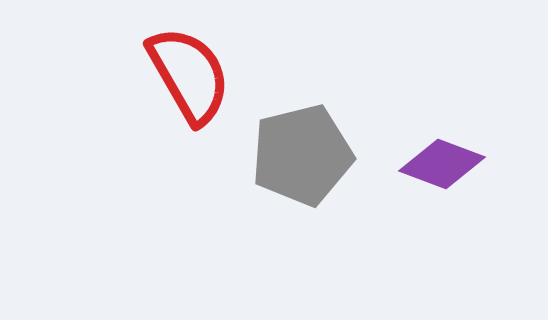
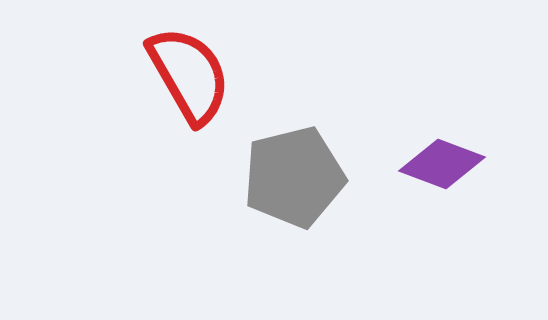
gray pentagon: moved 8 px left, 22 px down
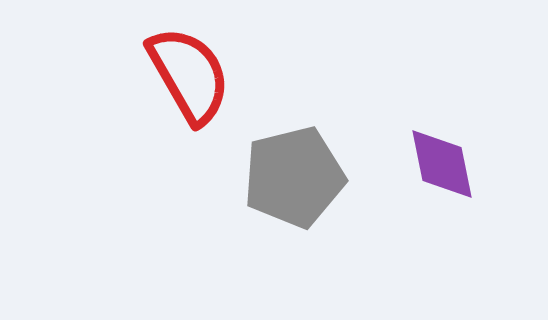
purple diamond: rotated 58 degrees clockwise
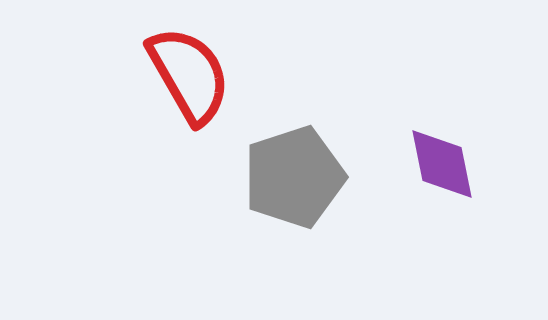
gray pentagon: rotated 4 degrees counterclockwise
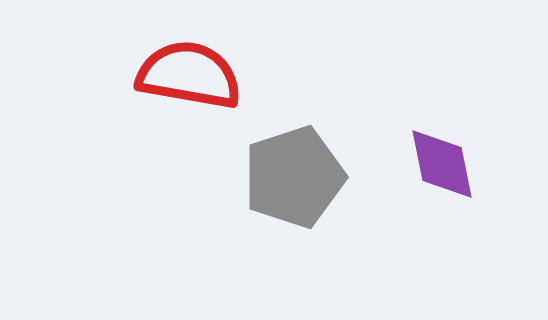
red semicircle: rotated 50 degrees counterclockwise
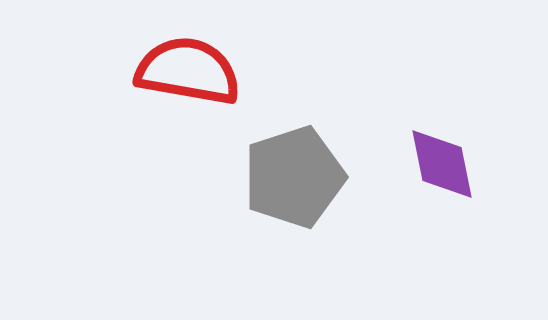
red semicircle: moved 1 px left, 4 px up
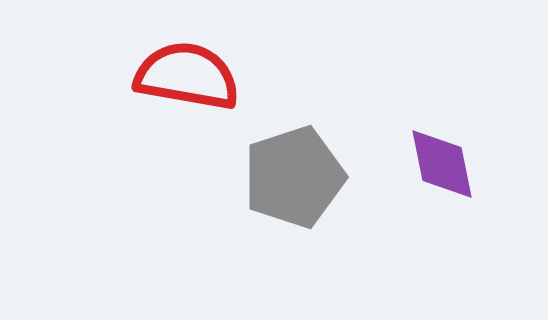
red semicircle: moved 1 px left, 5 px down
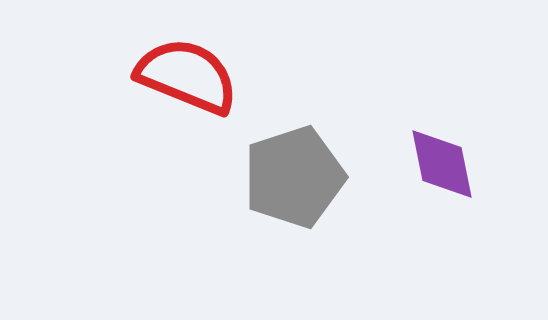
red semicircle: rotated 12 degrees clockwise
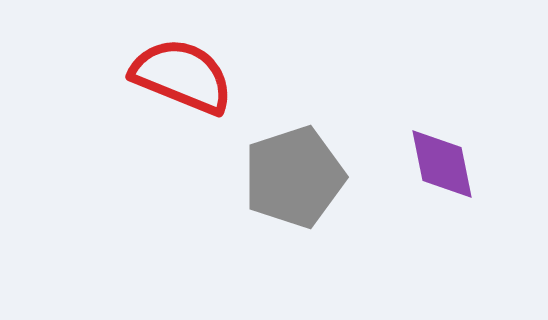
red semicircle: moved 5 px left
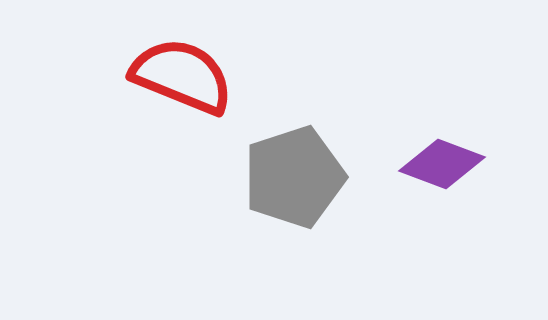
purple diamond: rotated 58 degrees counterclockwise
